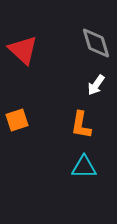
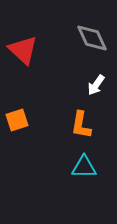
gray diamond: moved 4 px left, 5 px up; rotated 8 degrees counterclockwise
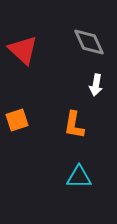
gray diamond: moved 3 px left, 4 px down
white arrow: rotated 25 degrees counterclockwise
orange L-shape: moved 7 px left
cyan triangle: moved 5 px left, 10 px down
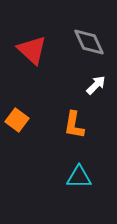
red triangle: moved 9 px right
white arrow: rotated 145 degrees counterclockwise
orange square: rotated 35 degrees counterclockwise
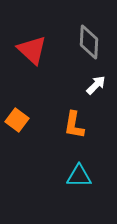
gray diamond: rotated 28 degrees clockwise
cyan triangle: moved 1 px up
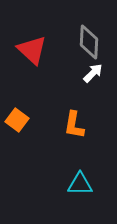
white arrow: moved 3 px left, 12 px up
cyan triangle: moved 1 px right, 8 px down
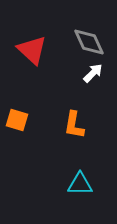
gray diamond: rotated 28 degrees counterclockwise
orange square: rotated 20 degrees counterclockwise
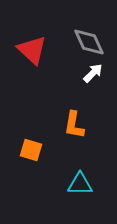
orange square: moved 14 px right, 30 px down
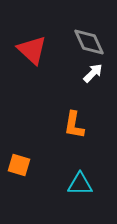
orange square: moved 12 px left, 15 px down
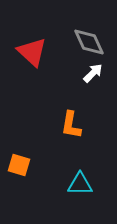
red triangle: moved 2 px down
orange L-shape: moved 3 px left
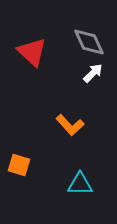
orange L-shape: moved 1 px left; rotated 52 degrees counterclockwise
